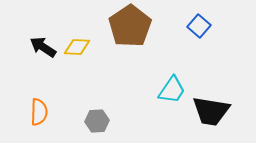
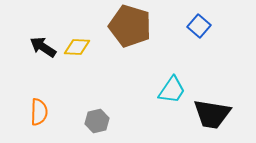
brown pentagon: rotated 21 degrees counterclockwise
black trapezoid: moved 1 px right, 3 px down
gray hexagon: rotated 10 degrees counterclockwise
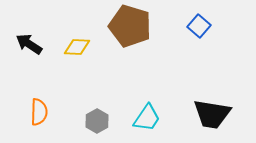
black arrow: moved 14 px left, 3 px up
cyan trapezoid: moved 25 px left, 28 px down
gray hexagon: rotated 15 degrees counterclockwise
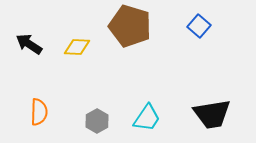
black trapezoid: rotated 18 degrees counterclockwise
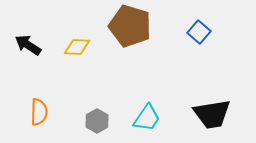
blue square: moved 6 px down
black arrow: moved 1 px left, 1 px down
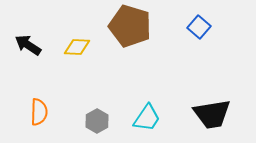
blue square: moved 5 px up
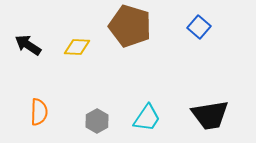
black trapezoid: moved 2 px left, 1 px down
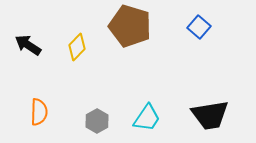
yellow diamond: rotated 48 degrees counterclockwise
